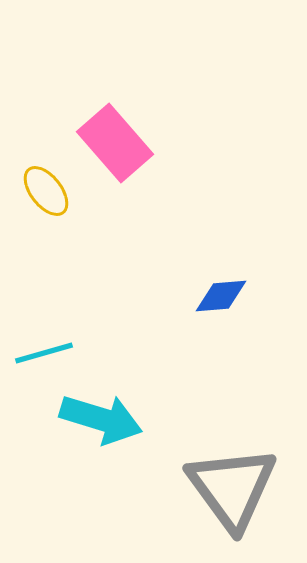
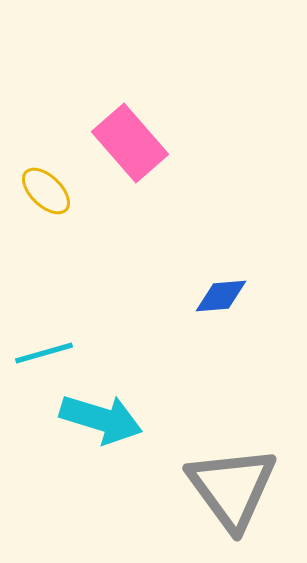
pink rectangle: moved 15 px right
yellow ellipse: rotated 8 degrees counterclockwise
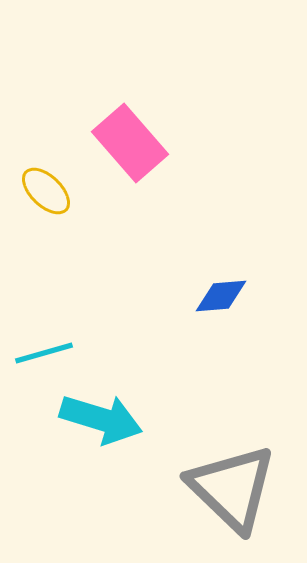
gray triangle: rotated 10 degrees counterclockwise
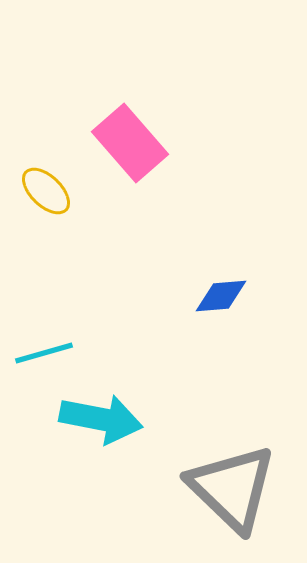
cyan arrow: rotated 6 degrees counterclockwise
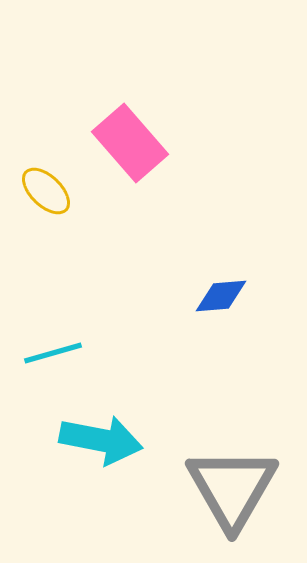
cyan line: moved 9 px right
cyan arrow: moved 21 px down
gray triangle: rotated 16 degrees clockwise
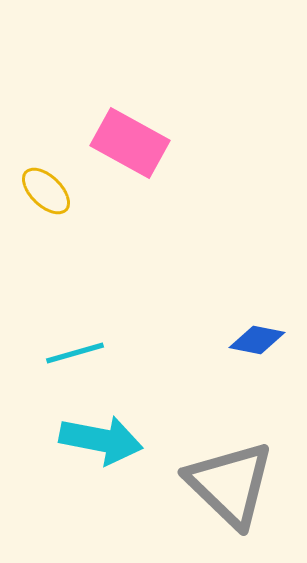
pink rectangle: rotated 20 degrees counterclockwise
blue diamond: moved 36 px right, 44 px down; rotated 16 degrees clockwise
cyan line: moved 22 px right
gray triangle: moved 2 px left, 4 px up; rotated 16 degrees counterclockwise
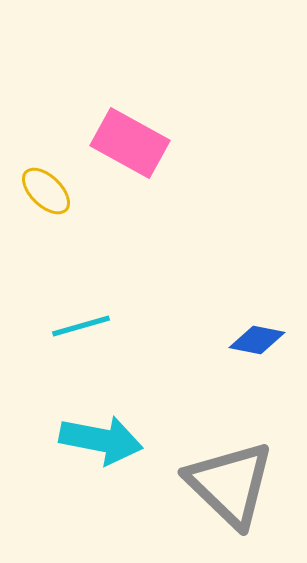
cyan line: moved 6 px right, 27 px up
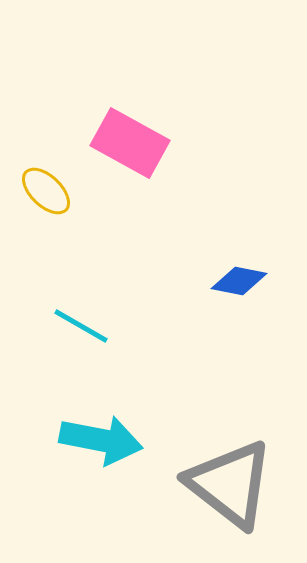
cyan line: rotated 46 degrees clockwise
blue diamond: moved 18 px left, 59 px up
gray triangle: rotated 6 degrees counterclockwise
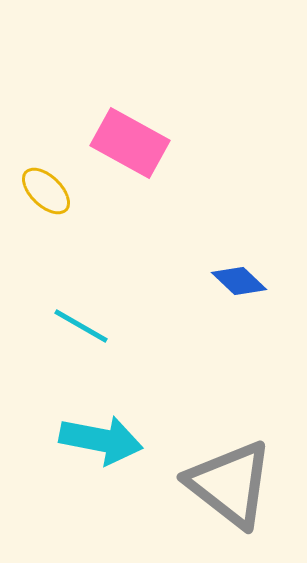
blue diamond: rotated 32 degrees clockwise
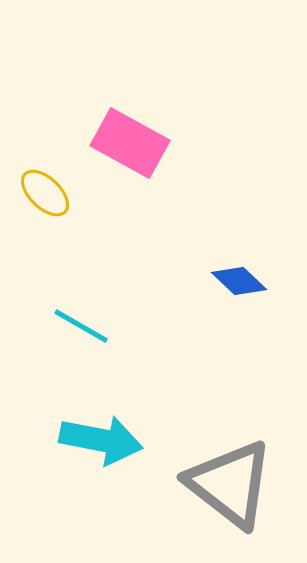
yellow ellipse: moved 1 px left, 2 px down
